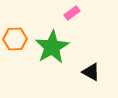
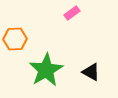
green star: moved 6 px left, 23 px down
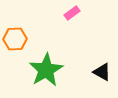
black triangle: moved 11 px right
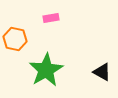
pink rectangle: moved 21 px left, 5 px down; rotated 28 degrees clockwise
orange hexagon: rotated 15 degrees clockwise
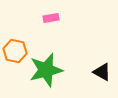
orange hexagon: moved 12 px down
green star: rotated 16 degrees clockwise
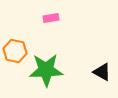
green star: rotated 12 degrees clockwise
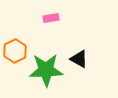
orange hexagon: rotated 20 degrees clockwise
black triangle: moved 23 px left, 13 px up
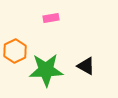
black triangle: moved 7 px right, 7 px down
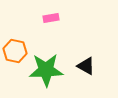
orange hexagon: rotated 20 degrees counterclockwise
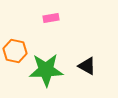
black triangle: moved 1 px right
